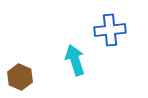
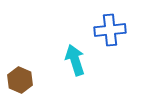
brown hexagon: moved 3 px down
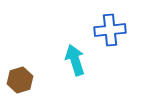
brown hexagon: rotated 20 degrees clockwise
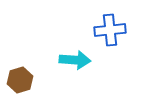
cyan arrow: rotated 112 degrees clockwise
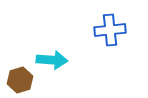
cyan arrow: moved 23 px left
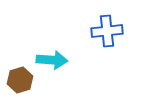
blue cross: moved 3 px left, 1 px down
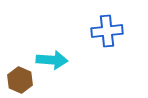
brown hexagon: rotated 20 degrees counterclockwise
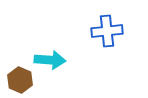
cyan arrow: moved 2 px left
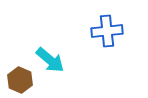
cyan arrow: rotated 36 degrees clockwise
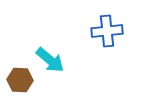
brown hexagon: rotated 20 degrees counterclockwise
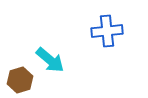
brown hexagon: rotated 20 degrees counterclockwise
